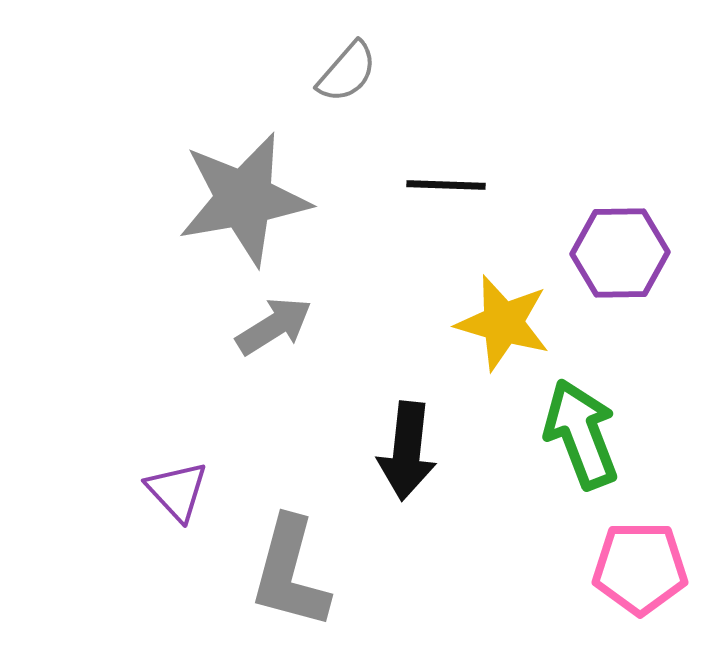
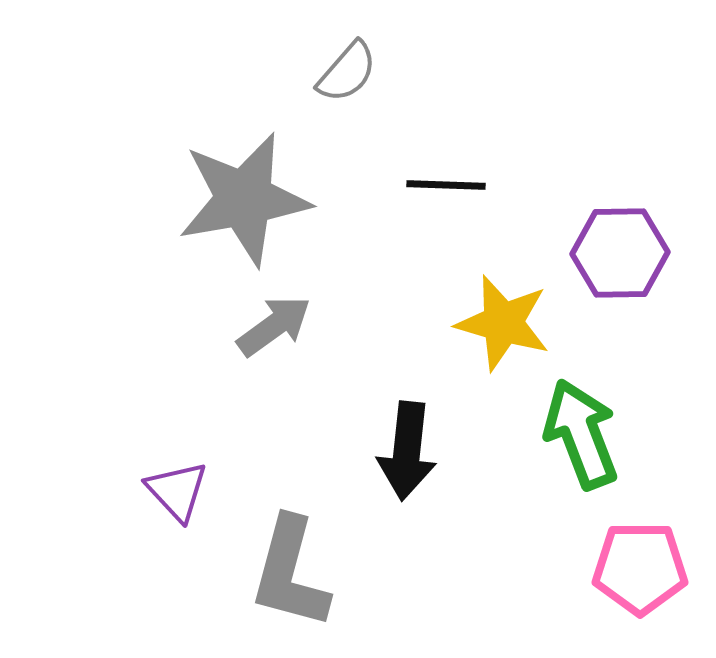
gray arrow: rotated 4 degrees counterclockwise
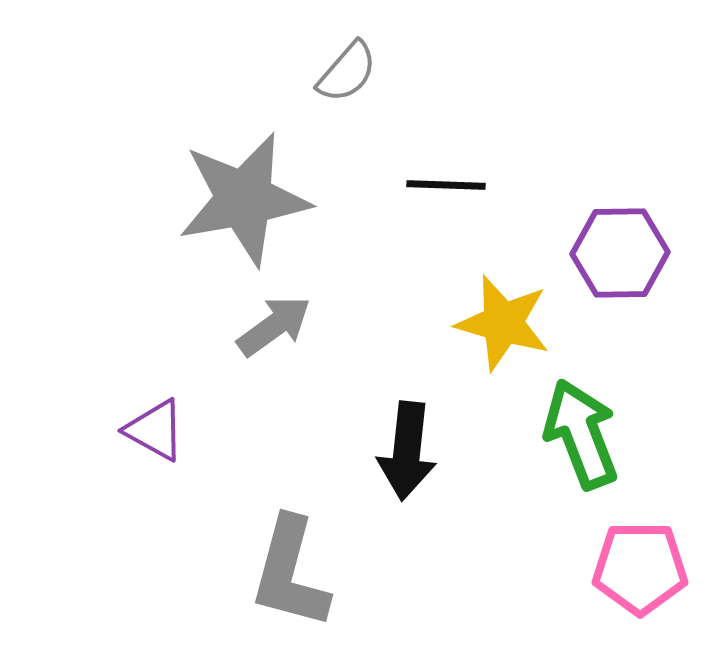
purple triangle: moved 22 px left, 61 px up; rotated 18 degrees counterclockwise
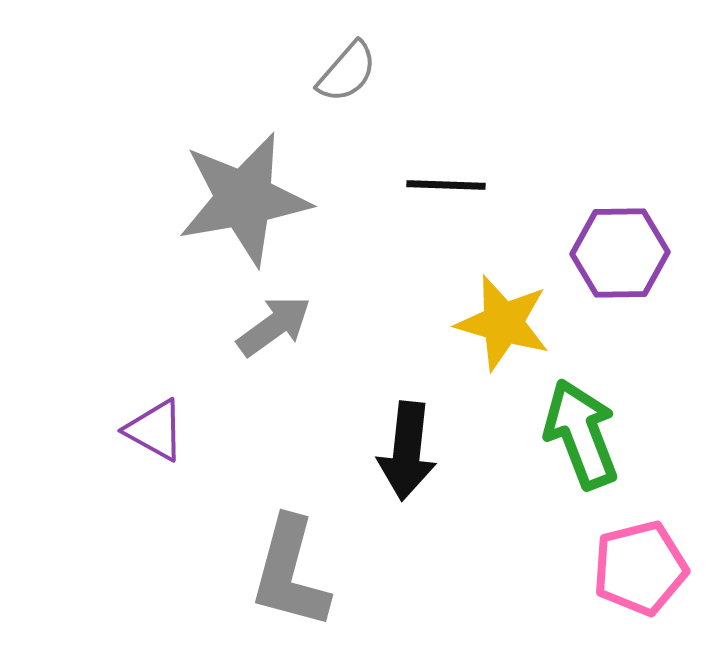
pink pentagon: rotated 14 degrees counterclockwise
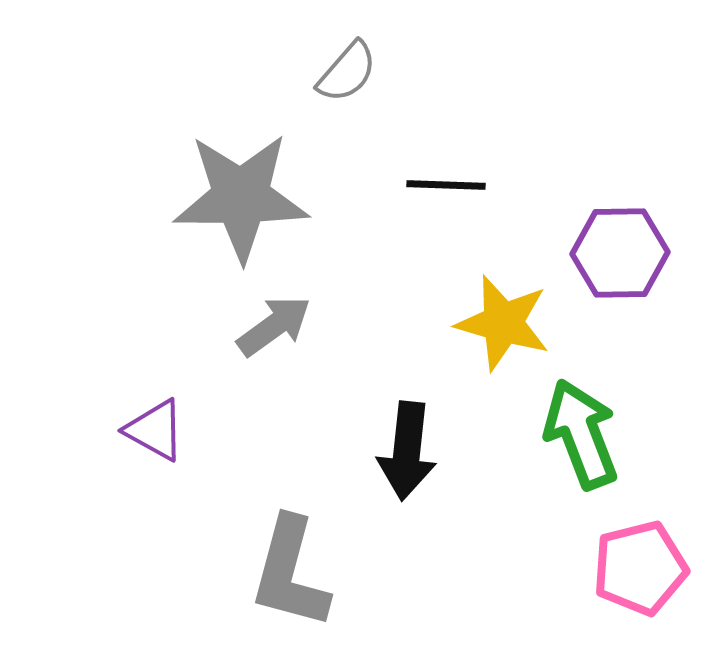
gray star: moved 3 px left, 2 px up; rotated 10 degrees clockwise
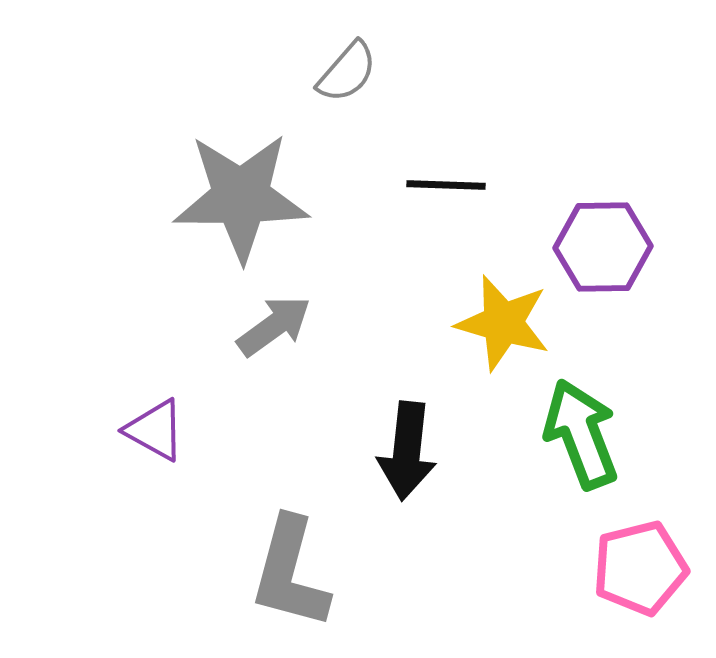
purple hexagon: moved 17 px left, 6 px up
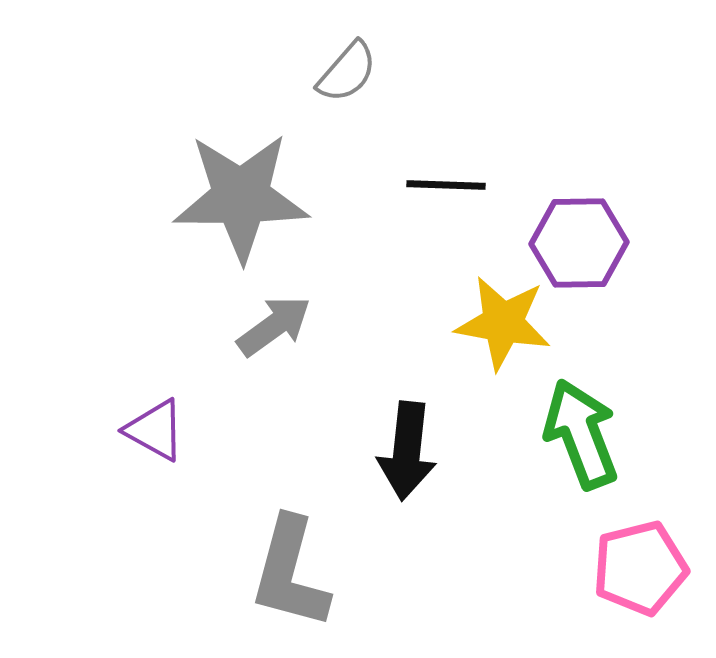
purple hexagon: moved 24 px left, 4 px up
yellow star: rotated 6 degrees counterclockwise
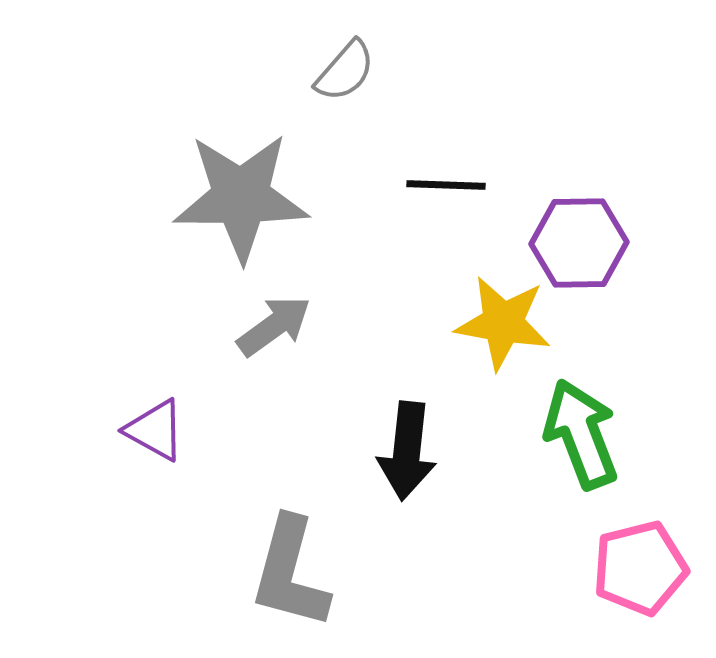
gray semicircle: moved 2 px left, 1 px up
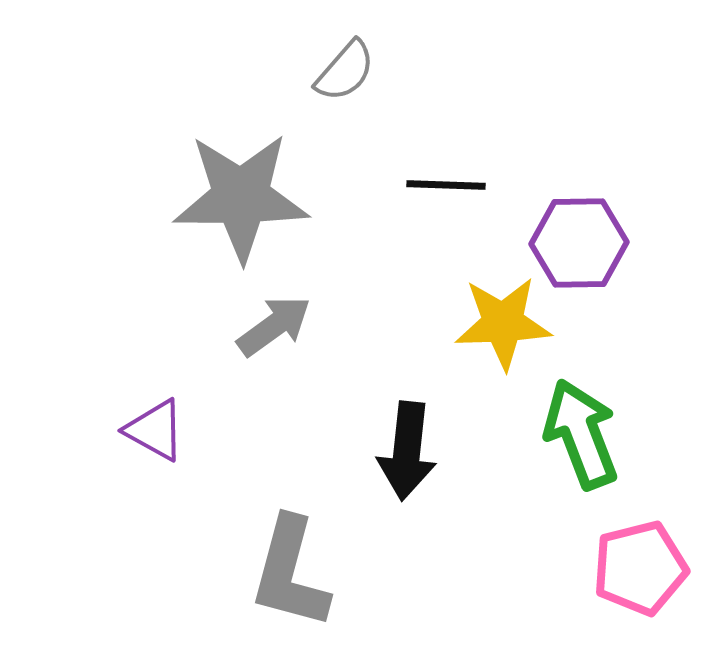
yellow star: rotated 12 degrees counterclockwise
